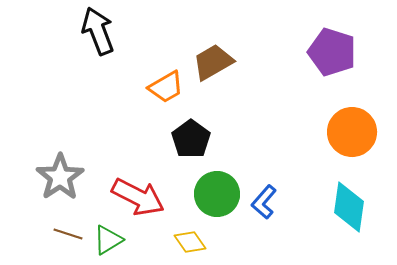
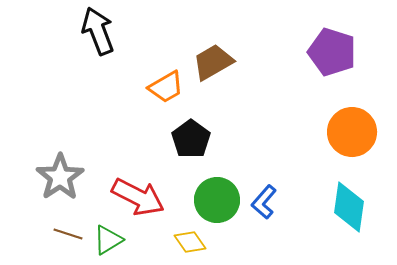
green circle: moved 6 px down
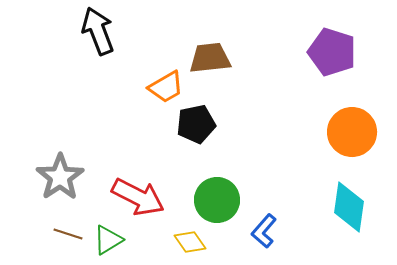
brown trapezoid: moved 3 px left, 4 px up; rotated 24 degrees clockwise
black pentagon: moved 5 px right, 15 px up; rotated 24 degrees clockwise
blue L-shape: moved 29 px down
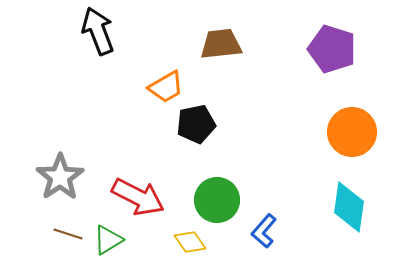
purple pentagon: moved 3 px up
brown trapezoid: moved 11 px right, 14 px up
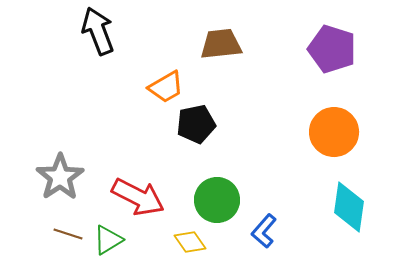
orange circle: moved 18 px left
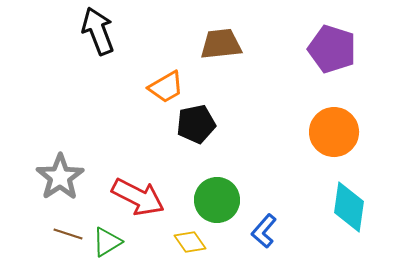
green triangle: moved 1 px left, 2 px down
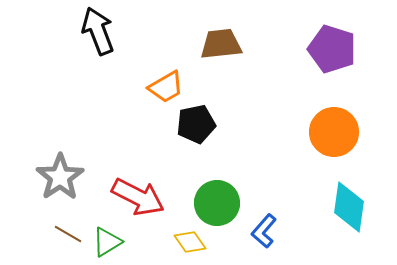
green circle: moved 3 px down
brown line: rotated 12 degrees clockwise
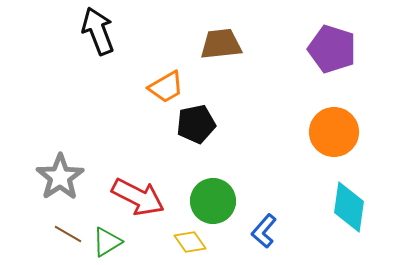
green circle: moved 4 px left, 2 px up
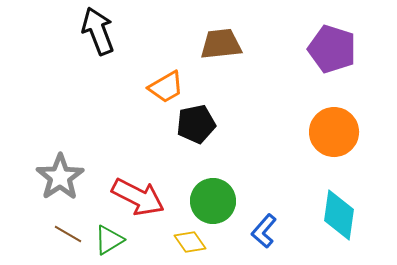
cyan diamond: moved 10 px left, 8 px down
green triangle: moved 2 px right, 2 px up
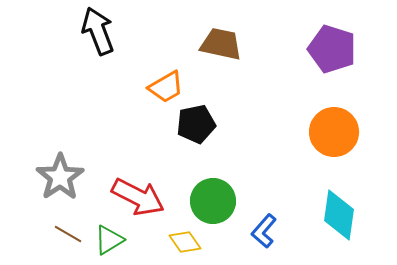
brown trapezoid: rotated 18 degrees clockwise
yellow diamond: moved 5 px left
